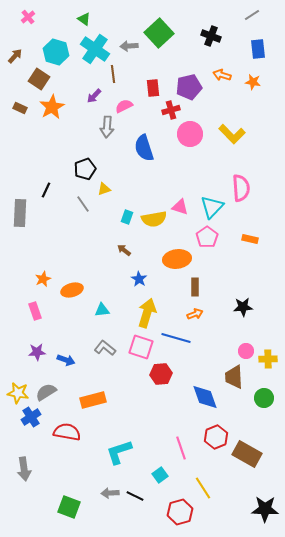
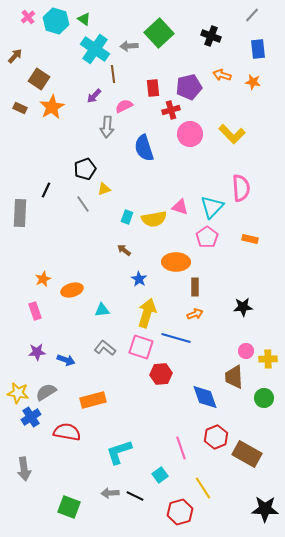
gray line at (252, 15): rotated 14 degrees counterclockwise
cyan hexagon at (56, 52): moved 31 px up
orange ellipse at (177, 259): moved 1 px left, 3 px down; rotated 8 degrees clockwise
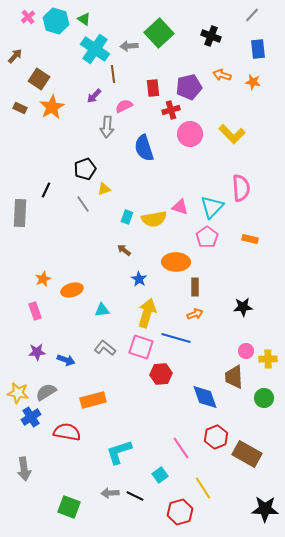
pink line at (181, 448): rotated 15 degrees counterclockwise
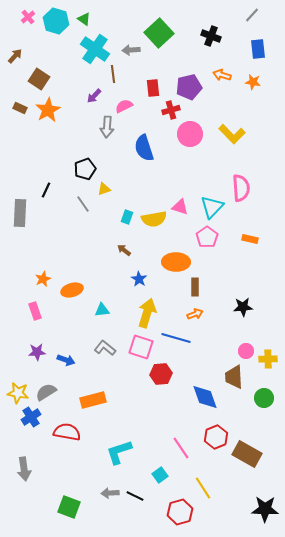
gray arrow at (129, 46): moved 2 px right, 4 px down
orange star at (52, 107): moved 4 px left, 3 px down
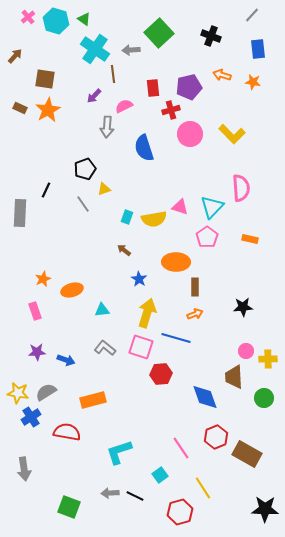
brown square at (39, 79): moved 6 px right; rotated 25 degrees counterclockwise
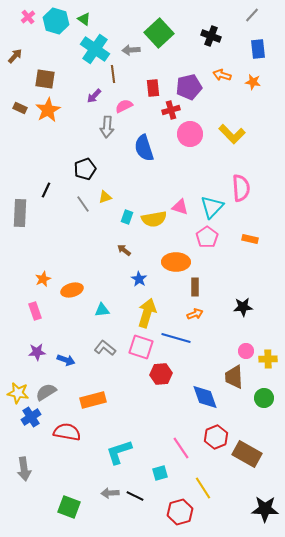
yellow triangle at (104, 189): moved 1 px right, 8 px down
cyan square at (160, 475): moved 2 px up; rotated 21 degrees clockwise
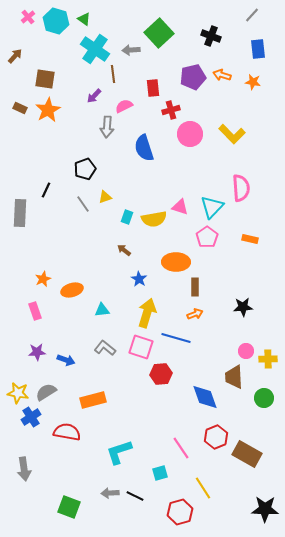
purple pentagon at (189, 87): moved 4 px right, 10 px up
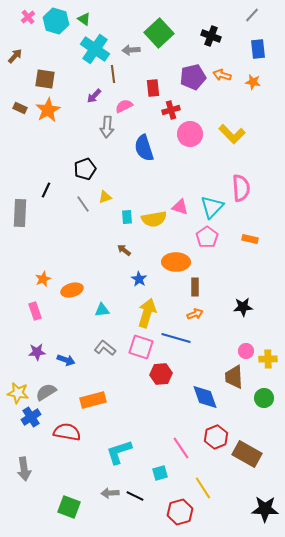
cyan rectangle at (127, 217): rotated 24 degrees counterclockwise
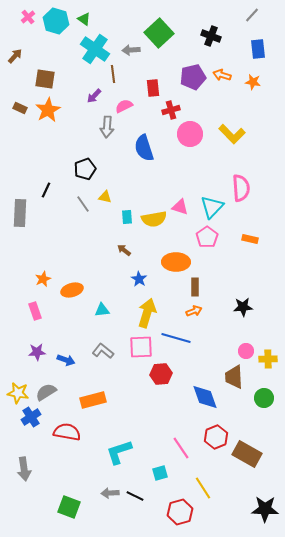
yellow triangle at (105, 197): rotated 32 degrees clockwise
orange arrow at (195, 314): moved 1 px left, 3 px up
pink square at (141, 347): rotated 20 degrees counterclockwise
gray L-shape at (105, 348): moved 2 px left, 3 px down
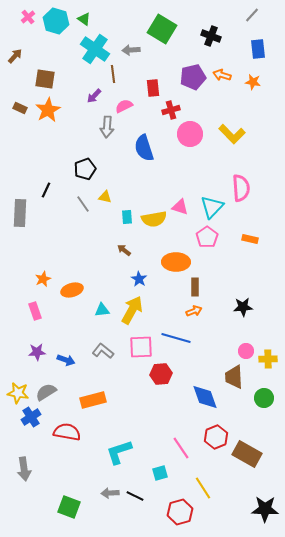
green square at (159, 33): moved 3 px right, 4 px up; rotated 16 degrees counterclockwise
yellow arrow at (147, 313): moved 15 px left, 3 px up; rotated 12 degrees clockwise
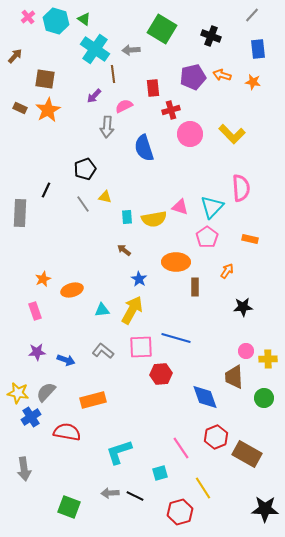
orange arrow at (194, 311): moved 33 px right, 40 px up; rotated 35 degrees counterclockwise
gray semicircle at (46, 392): rotated 15 degrees counterclockwise
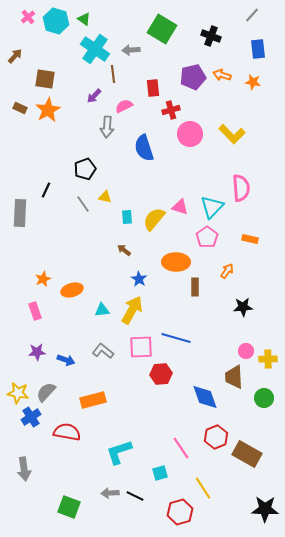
yellow semicircle at (154, 219): rotated 140 degrees clockwise
